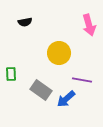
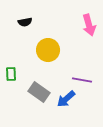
yellow circle: moved 11 px left, 3 px up
gray rectangle: moved 2 px left, 2 px down
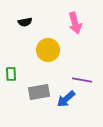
pink arrow: moved 14 px left, 2 px up
gray rectangle: rotated 45 degrees counterclockwise
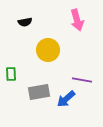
pink arrow: moved 2 px right, 3 px up
